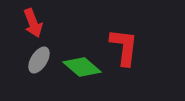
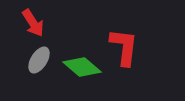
red arrow: rotated 12 degrees counterclockwise
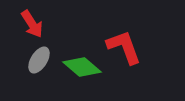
red arrow: moved 1 px left, 1 px down
red L-shape: rotated 27 degrees counterclockwise
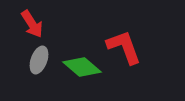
gray ellipse: rotated 12 degrees counterclockwise
